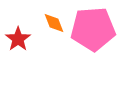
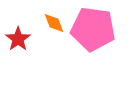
pink pentagon: rotated 12 degrees clockwise
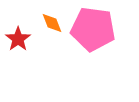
orange diamond: moved 2 px left
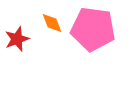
red star: moved 1 px left; rotated 15 degrees clockwise
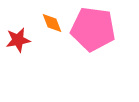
red star: moved 1 px right, 1 px down; rotated 10 degrees clockwise
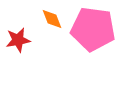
orange diamond: moved 4 px up
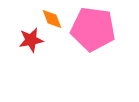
red star: moved 13 px right
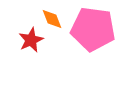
red star: rotated 15 degrees counterclockwise
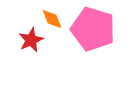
pink pentagon: rotated 9 degrees clockwise
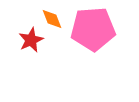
pink pentagon: rotated 21 degrees counterclockwise
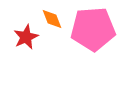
red star: moved 5 px left, 3 px up
